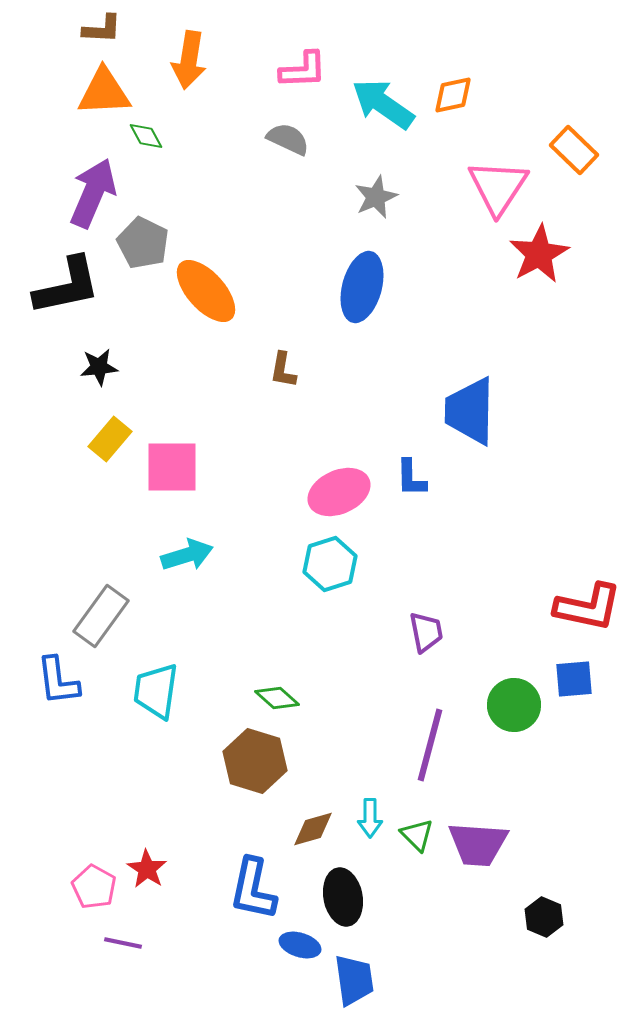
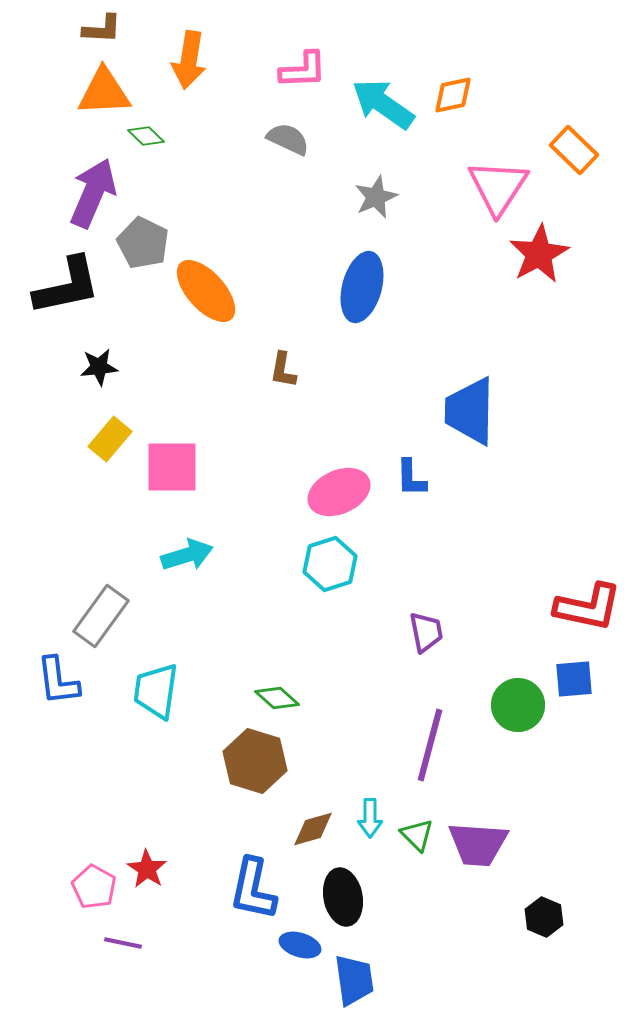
green diamond at (146, 136): rotated 18 degrees counterclockwise
green circle at (514, 705): moved 4 px right
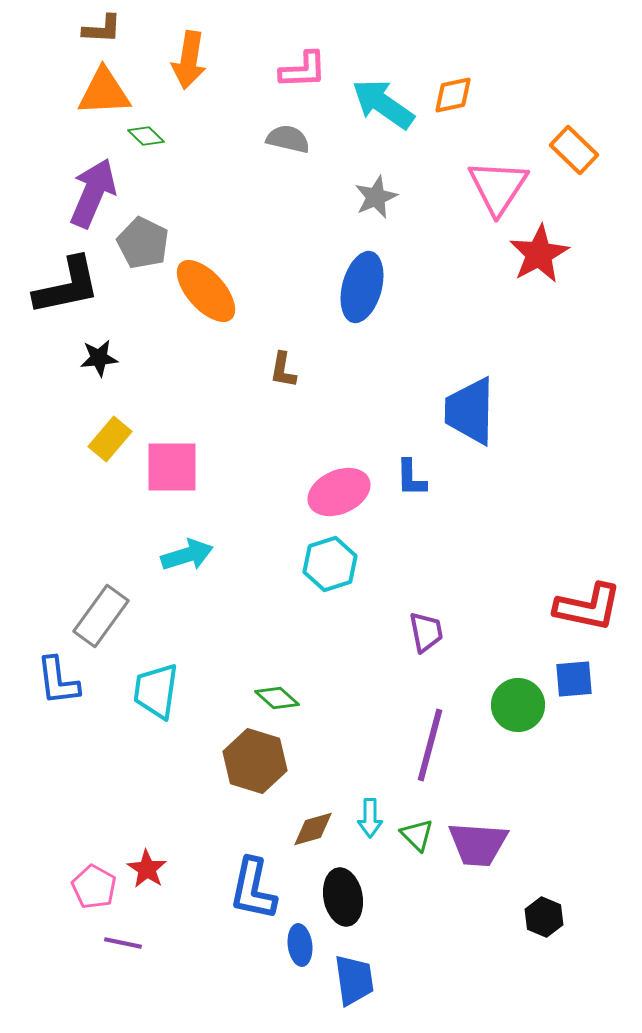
gray semicircle at (288, 139): rotated 12 degrees counterclockwise
black star at (99, 367): moved 9 px up
blue ellipse at (300, 945): rotated 66 degrees clockwise
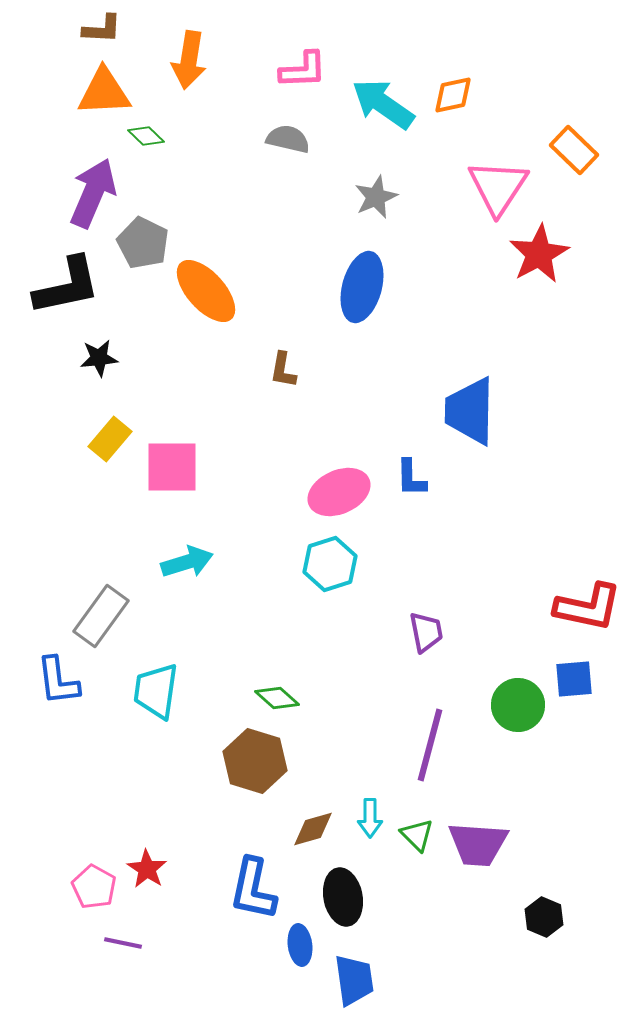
cyan arrow at (187, 555): moved 7 px down
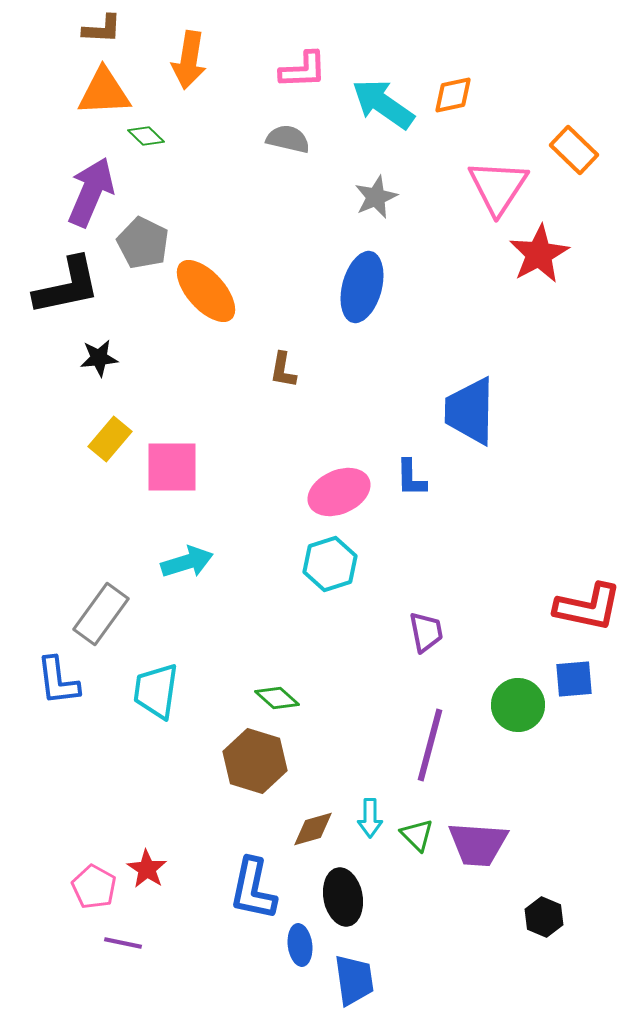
purple arrow at (93, 193): moved 2 px left, 1 px up
gray rectangle at (101, 616): moved 2 px up
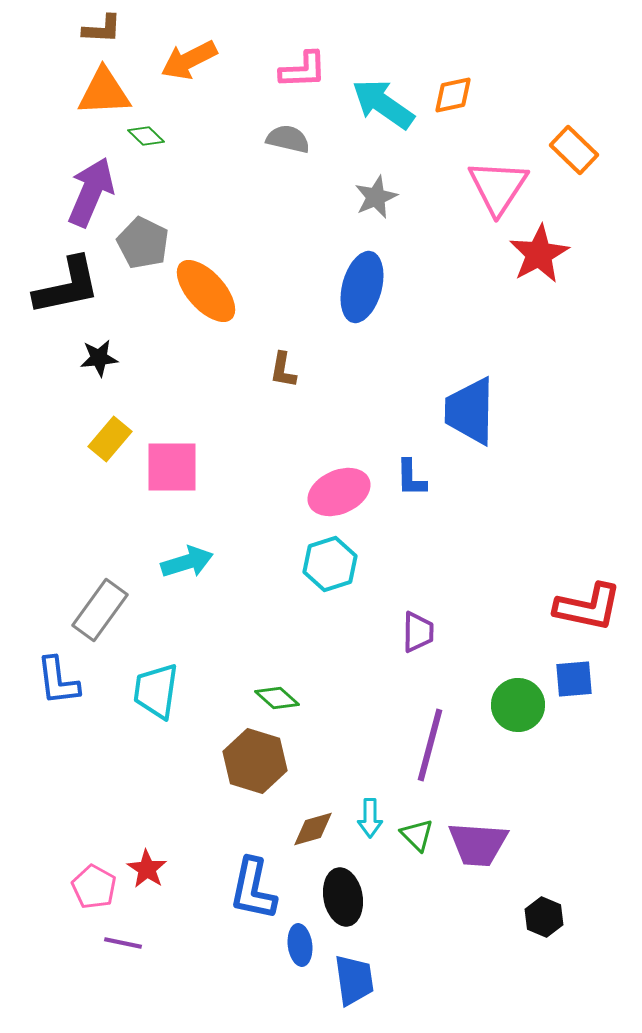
orange arrow at (189, 60): rotated 54 degrees clockwise
gray rectangle at (101, 614): moved 1 px left, 4 px up
purple trapezoid at (426, 632): moved 8 px left; rotated 12 degrees clockwise
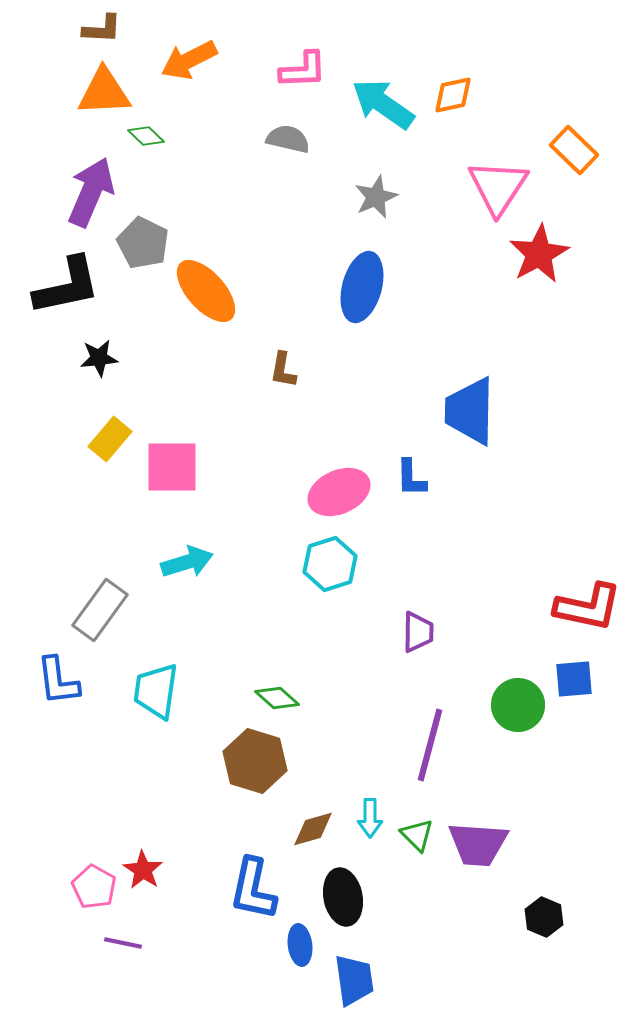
red star at (147, 869): moved 4 px left, 1 px down
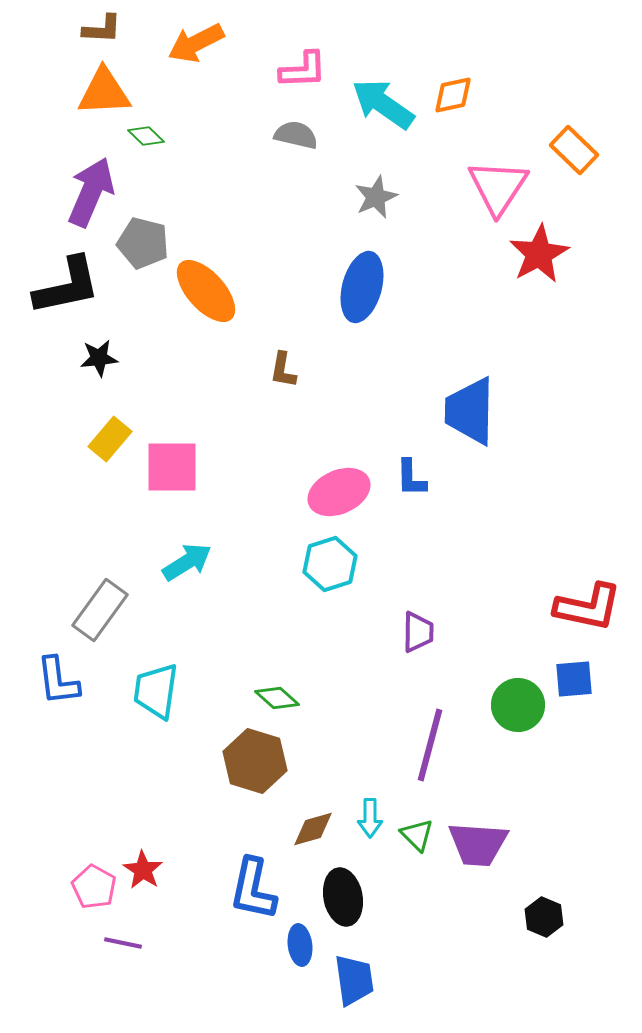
orange arrow at (189, 60): moved 7 px right, 17 px up
gray semicircle at (288, 139): moved 8 px right, 4 px up
gray pentagon at (143, 243): rotated 12 degrees counterclockwise
cyan arrow at (187, 562): rotated 15 degrees counterclockwise
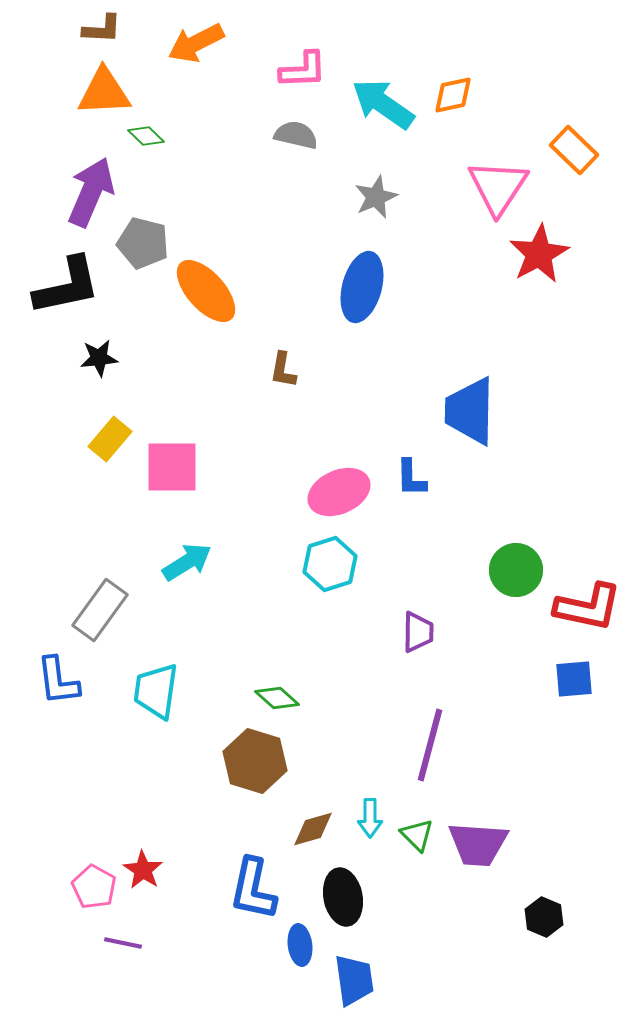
green circle at (518, 705): moved 2 px left, 135 px up
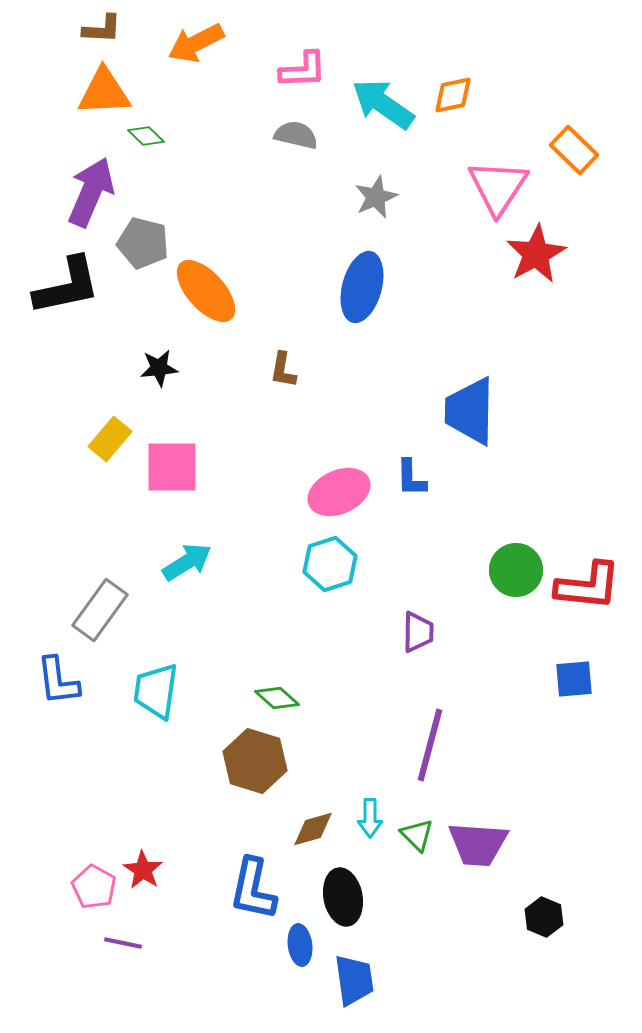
red star at (539, 254): moved 3 px left
black star at (99, 358): moved 60 px right, 10 px down
red L-shape at (588, 607): moved 21 px up; rotated 6 degrees counterclockwise
